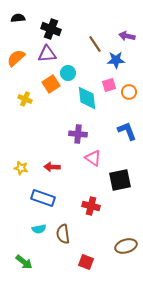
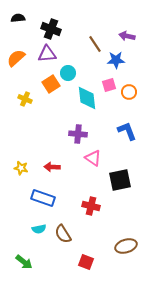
brown semicircle: rotated 24 degrees counterclockwise
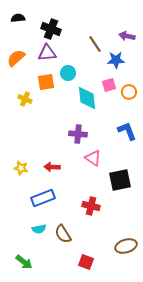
purple triangle: moved 1 px up
orange square: moved 5 px left, 2 px up; rotated 24 degrees clockwise
blue rectangle: rotated 40 degrees counterclockwise
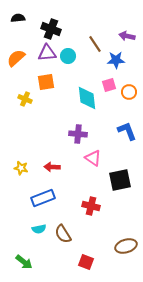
cyan circle: moved 17 px up
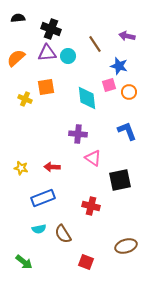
blue star: moved 3 px right, 6 px down; rotated 18 degrees clockwise
orange square: moved 5 px down
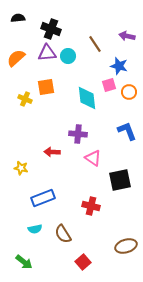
red arrow: moved 15 px up
cyan semicircle: moved 4 px left
red square: moved 3 px left; rotated 28 degrees clockwise
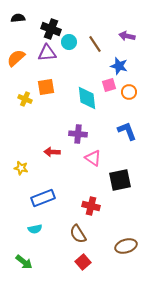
cyan circle: moved 1 px right, 14 px up
brown semicircle: moved 15 px right
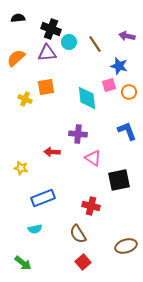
black square: moved 1 px left
green arrow: moved 1 px left, 1 px down
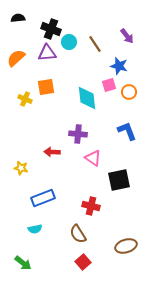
purple arrow: rotated 140 degrees counterclockwise
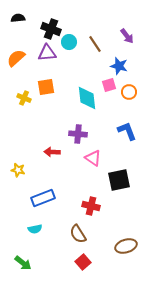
yellow cross: moved 1 px left, 1 px up
yellow star: moved 3 px left, 2 px down
